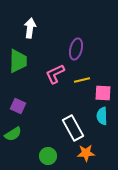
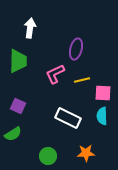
white rectangle: moved 5 px left, 10 px up; rotated 35 degrees counterclockwise
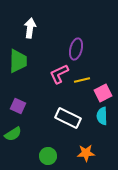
pink L-shape: moved 4 px right
pink square: rotated 30 degrees counterclockwise
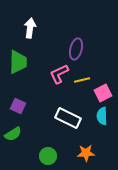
green trapezoid: moved 1 px down
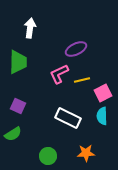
purple ellipse: rotated 50 degrees clockwise
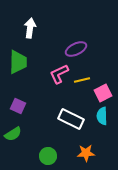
white rectangle: moved 3 px right, 1 px down
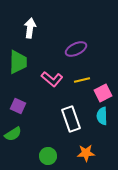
pink L-shape: moved 7 px left, 5 px down; rotated 115 degrees counterclockwise
white rectangle: rotated 45 degrees clockwise
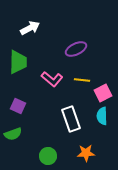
white arrow: rotated 54 degrees clockwise
yellow line: rotated 21 degrees clockwise
green semicircle: rotated 12 degrees clockwise
